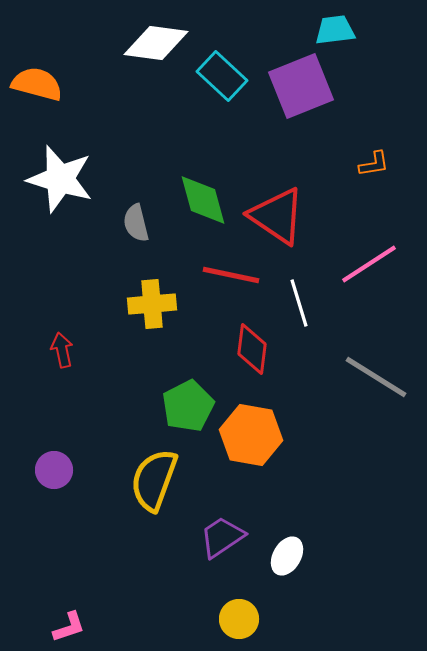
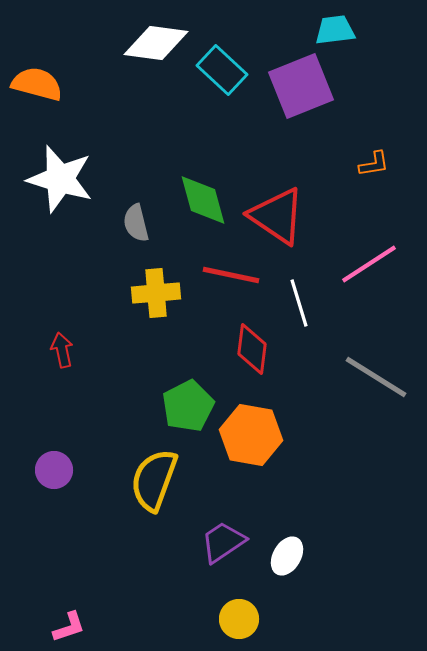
cyan rectangle: moved 6 px up
yellow cross: moved 4 px right, 11 px up
purple trapezoid: moved 1 px right, 5 px down
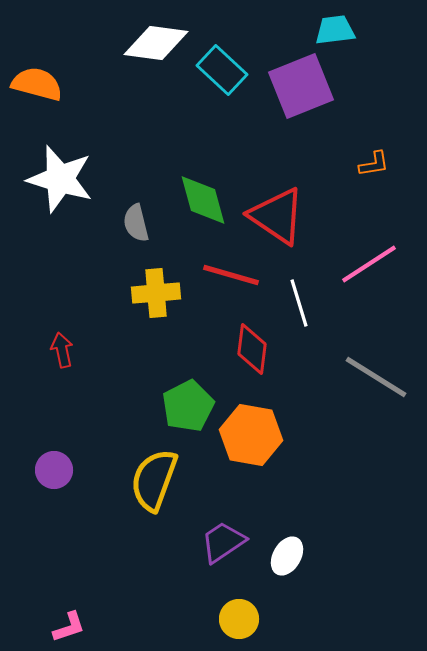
red line: rotated 4 degrees clockwise
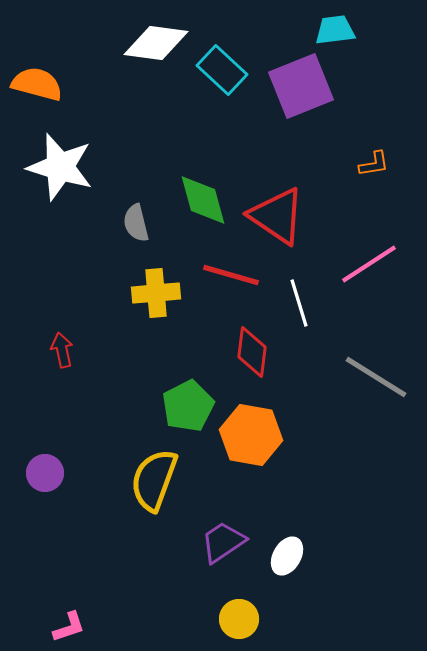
white star: moved 12 px up
red diamond: moved 3 px down
purple circle: moved 9 px left, 3 px down
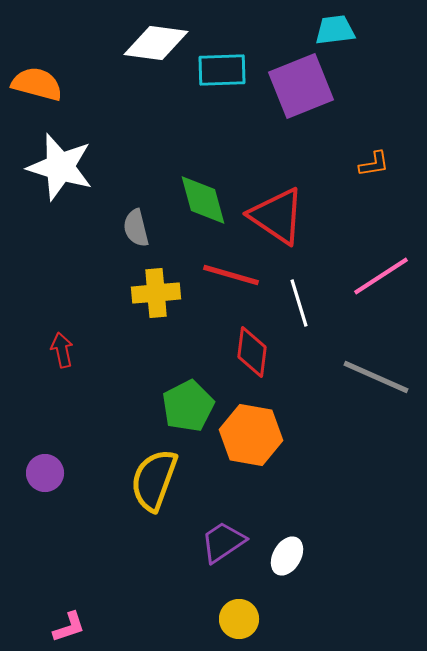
cyan rectangle: rotated 45 degrees counterclockwise
gray semicircle: moved 5 px down
pink line: moved 12 px right, 12 px down
gray line: rotated 8 degrees counterclockwise
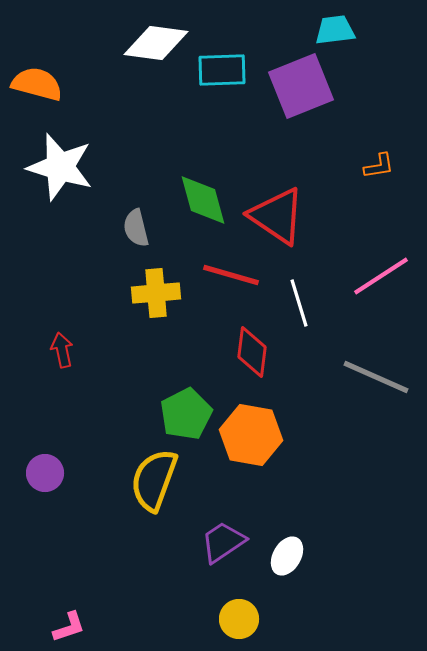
orange L-shape: moved 5 px right, 2 px down
green pentagon: moved 2 px left, 8 px down
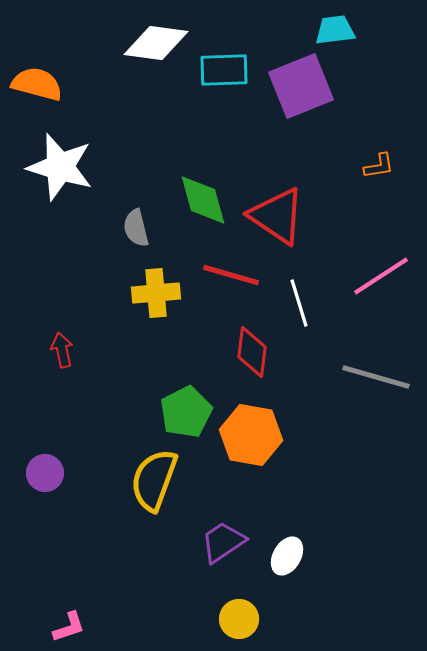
cyan rectangle: moved 2 px right
gray line: rotated 8 degrees counterclockwise
green pentagon: moved 2 px up
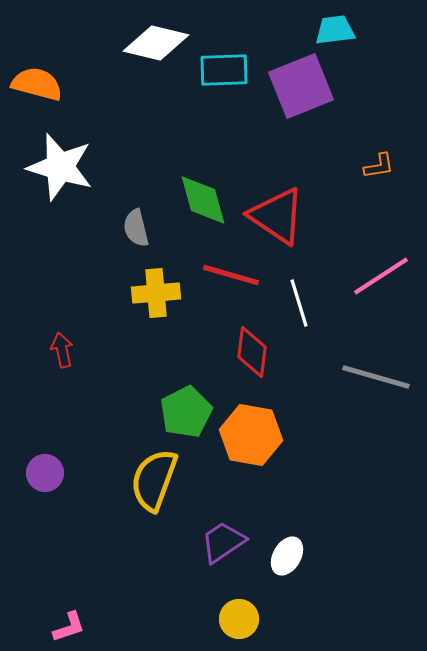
white diamond: rotated 6 degrees clockwise
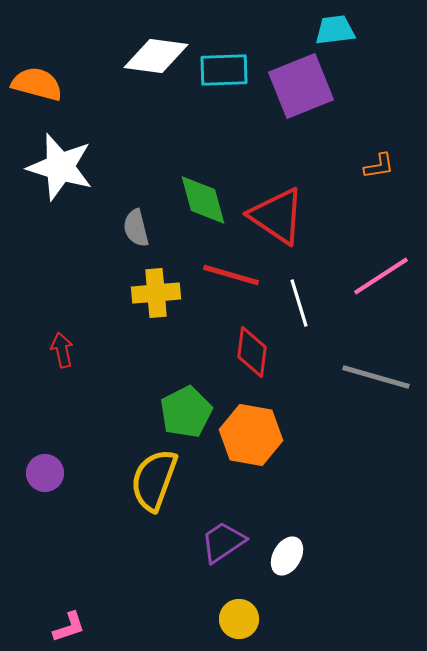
white diamond: moved 13 px down; rotated 6 degrees counterclockwise
